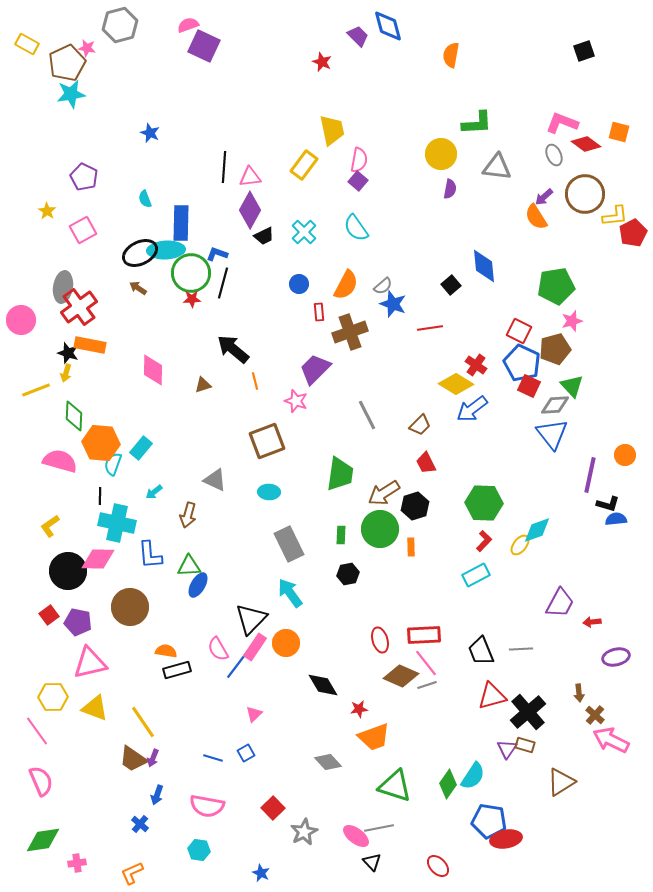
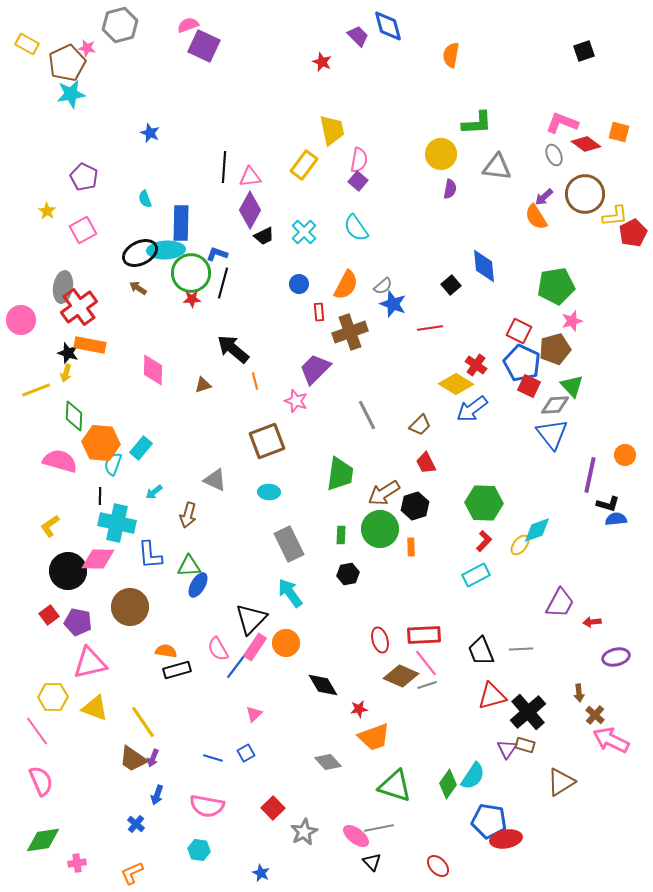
blue cross at (140, 824): moved 4 px left
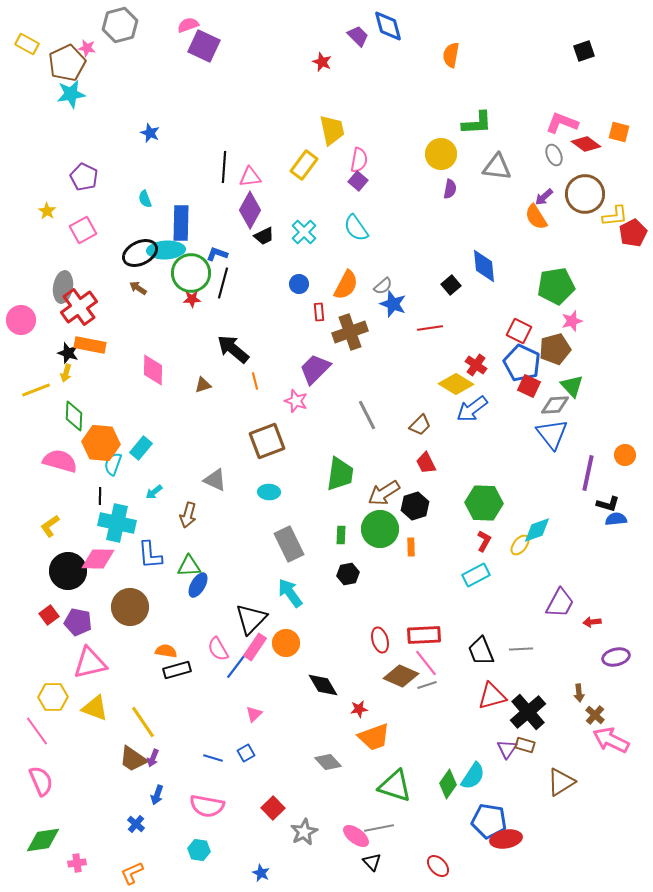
purple line at (590, 475): moved 2 px left, 2 px up
red L-shape at (484, 541): rotated 15 degrees counterclockwise
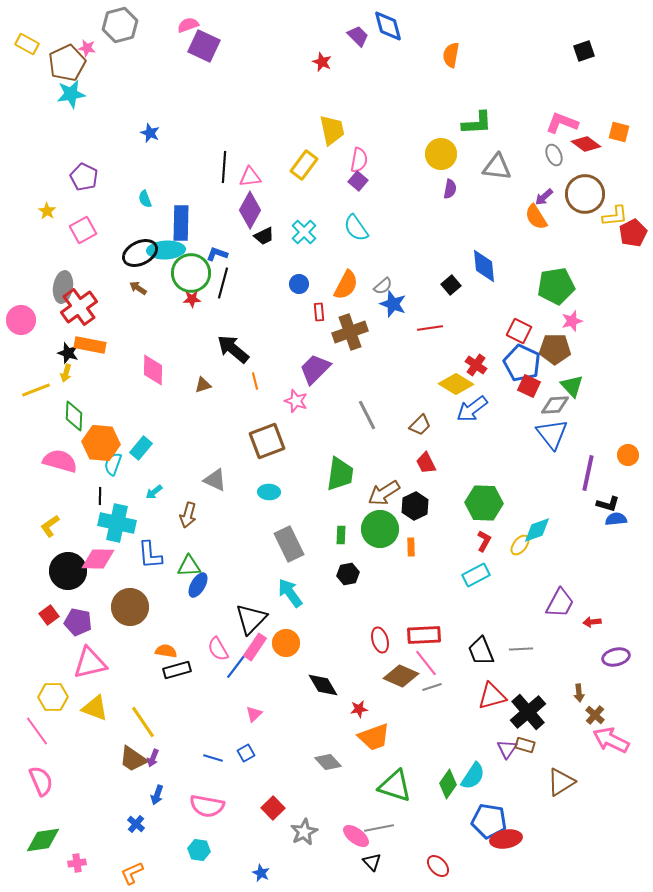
brown pentagon at (555, 349): rotated 16 degrees clockwise
orange circle at (625, 455): moved 3 px right
black hexagon at (415, 506): rotated 8 degrees counterclockwise
gray line at (427, 685): moved 5 px right, 2 px down
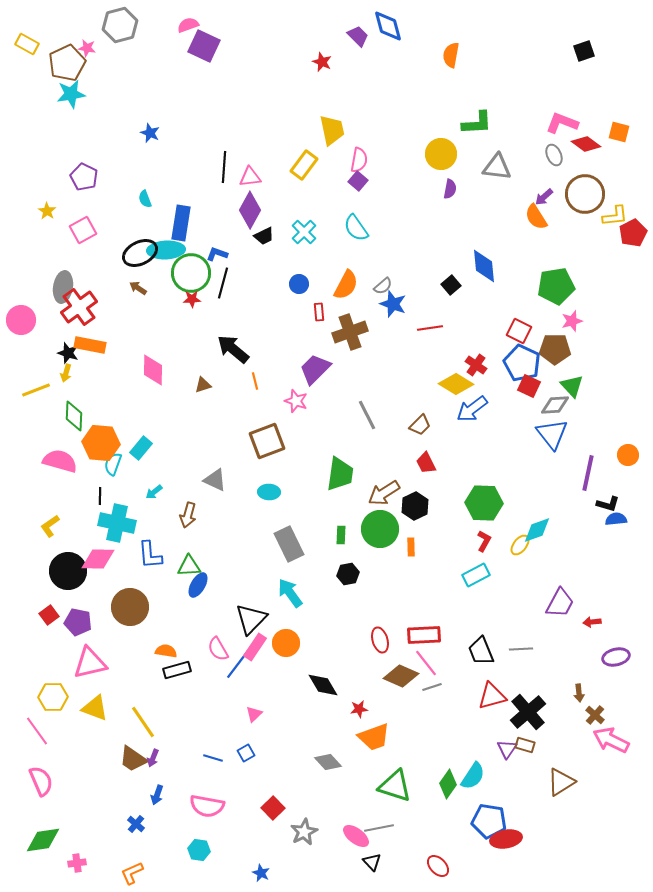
blue rectangle at (181, 223): rotated 8 degrees clockwise
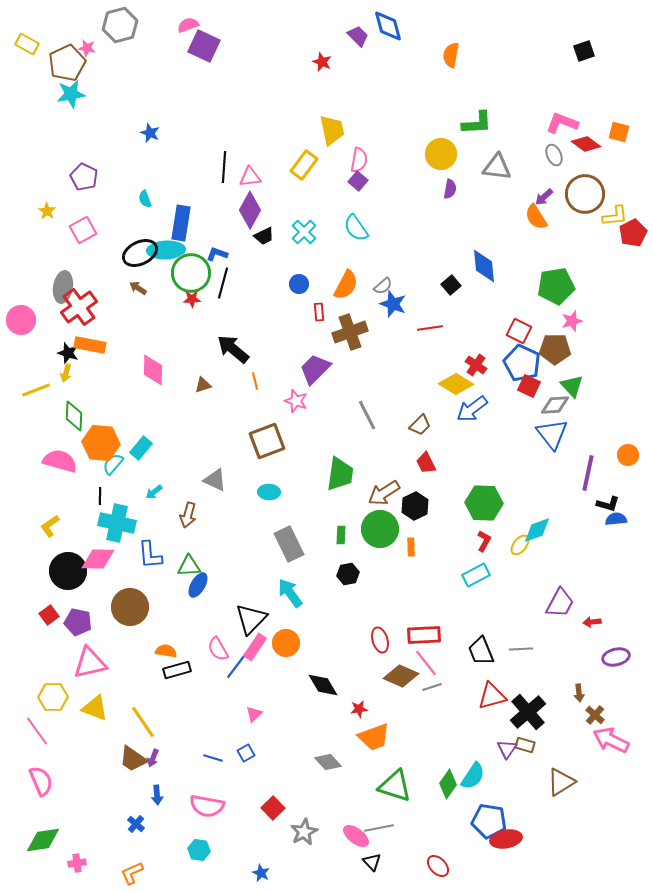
cyan semicircle at (113, 464): rotated 20 degrees clockwise
blue arrow at (157, 795): rotated 24 degrees counterclockwise
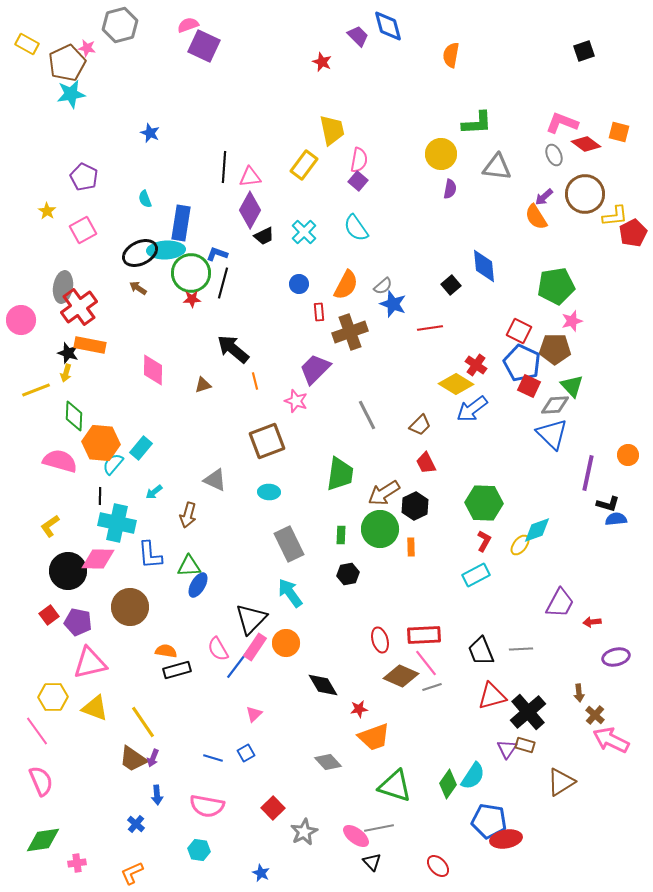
blue triangle at (552, 434): rotated 8 degrees counterclockwise
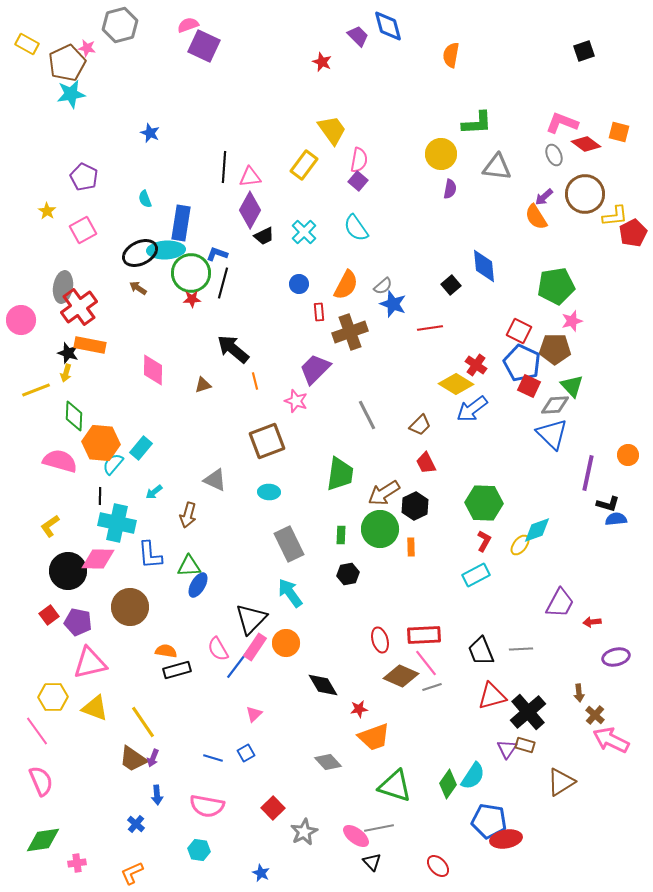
yellow trapezoid at (332, 130): rotated 24 degrees counterclockwise
